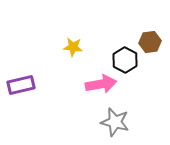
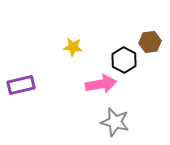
black hexagon: moved 1 px left
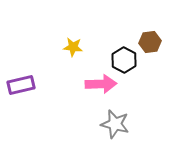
pink arrow: rotated 8 degrees clockwise
gray star: moved 2 px down
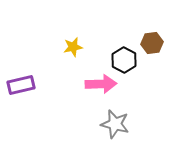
brown hexagon: moved 2 px right, 1 px down
yellow star: rotated 18 degrees counterclockwise
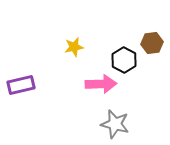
yellow star: moved 1 px right
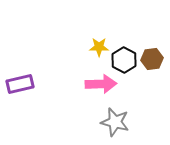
brown hexagon: moved 16 px down
yellow star: moved 25 px right; rotated 12 degrees clockwise
purple rectangle: moved 1 px left, 1 px up
gray star: moved 2 px up
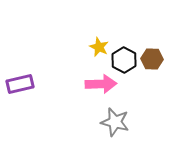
yellow star: rotated 24 degrees clockwise
brown hexagon: rotated 10 degrees clockwise
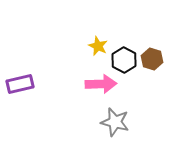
yellow star: moved 1 px left, 1 px up
brown hexagon: rotated 15 degrees clockwise
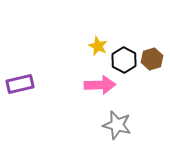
brown hexagon: rotated 25 degrees clockwise
pink arrow: moved 1 px left, 1 px down
gray star: moved 2 px right, 3 px down
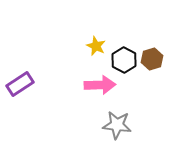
yellow star: moved 2 px left
purple rectangle: rotated 20 degrees counterclockwise
gray star: rotated 8 degrees counterclockwise
